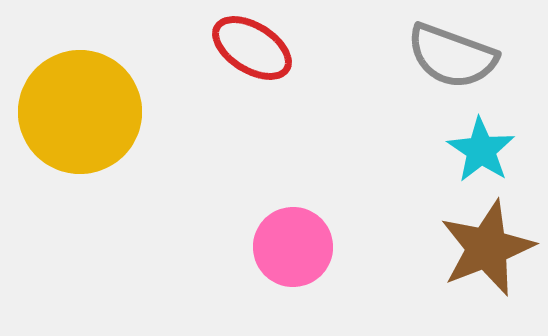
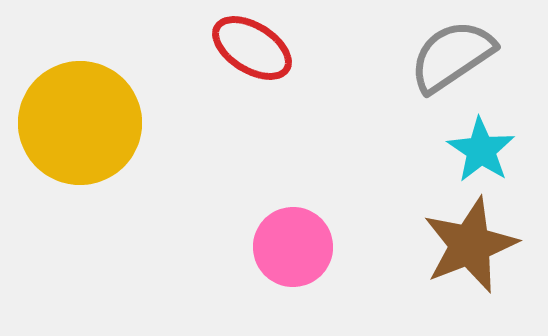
gray semicircle: rotated 126 degrees clockwise
yellow circle: moved 11 px down
brown star: moved 17 px left, 3 px up
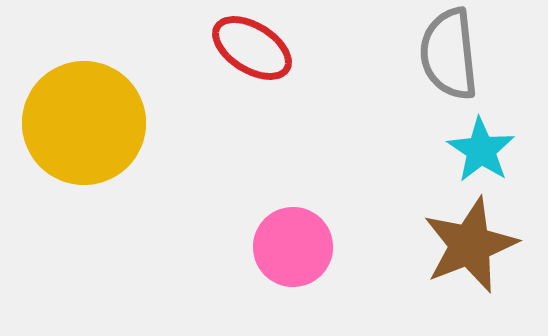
gray semicircle: moved 3 px left, 2 px up; rotated 62 degrees counterclockwise
yellow circle: moved 4 px right
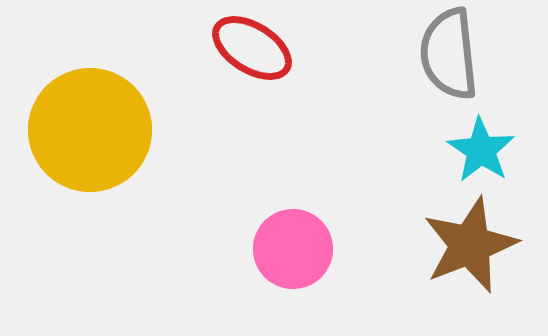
yellow circle: moved 6 px right, 7 px down
pink circle: moved 2 px down
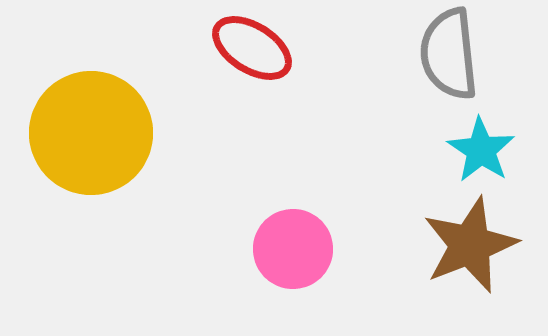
yellow circle: moved 1 px right, 3 px down
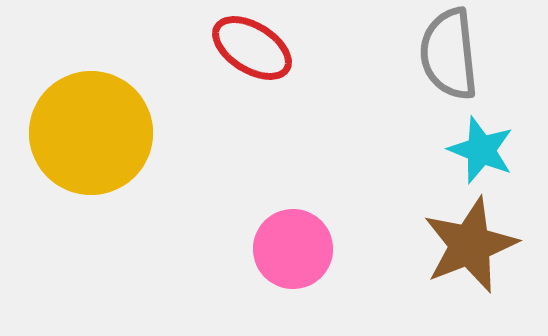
cyan star: rotated 12 degrees counterclockwise
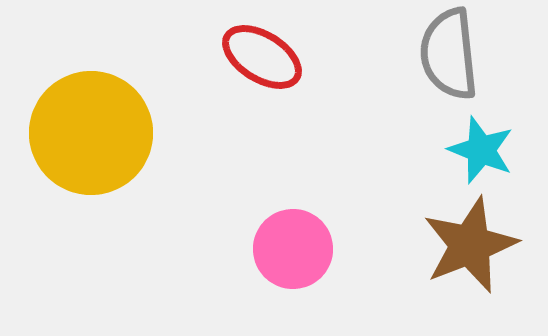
red ellipse: moved 10 px right, 9 px down
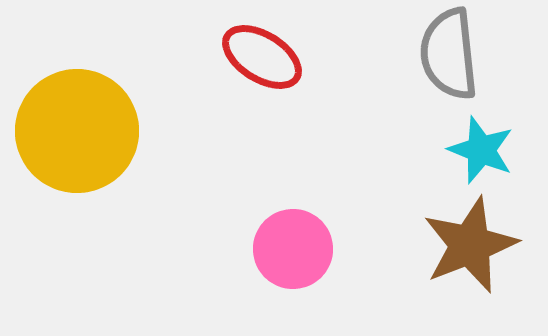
yellow circle: moved 14 px left, 2 px up
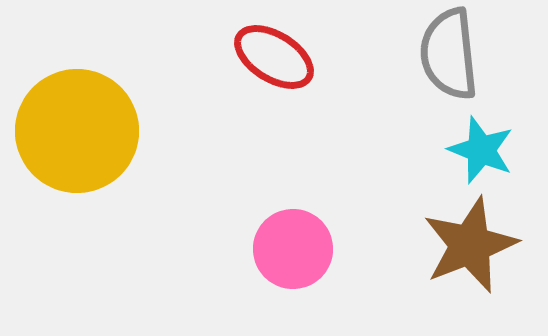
red ellipse: moved 12 px right
